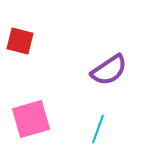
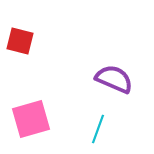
purple semicircle: moved 5 px right, 9 px down; rotated 123 degrees counterclockwise
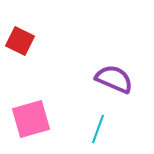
red square: rotated 12 degrees clockwise
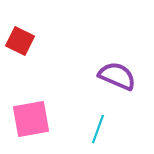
purple semicircle: moved 3 px right, 3 px up
pink square: rotated 6 degrees clockwise
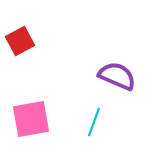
red square: rotated 36 degrees clockwise
cyan line: moved 4 px left, 7 px up
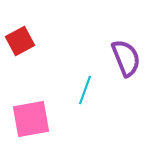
purple semicircle: moved 9 px right, 18 px up; rotated 45 degrees clockwise
cyan line: moved 9 px left, 32 px up
